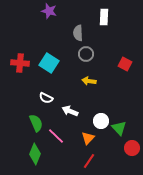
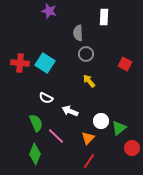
cyan square: moved 4 px left
yellow arrow: rotated 40 degrees clockwise
green triangle: rotated 35 degrees clockwise
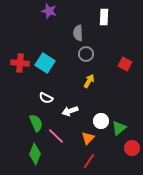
yellow arrow: rotated 72 degrees clockwise
white arrow: rotated 42 degrees counterclockwise
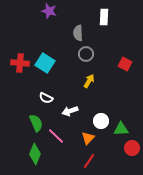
green triangle: moved 2 px right, 1 px down; rotated 35 degrees clockwise
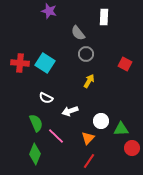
gray semicircle: rotated 35 degrees counterclockwise
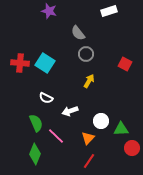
white rectangle: moved 5 px right, 6 px up; rotated 70 degrees clockwise
